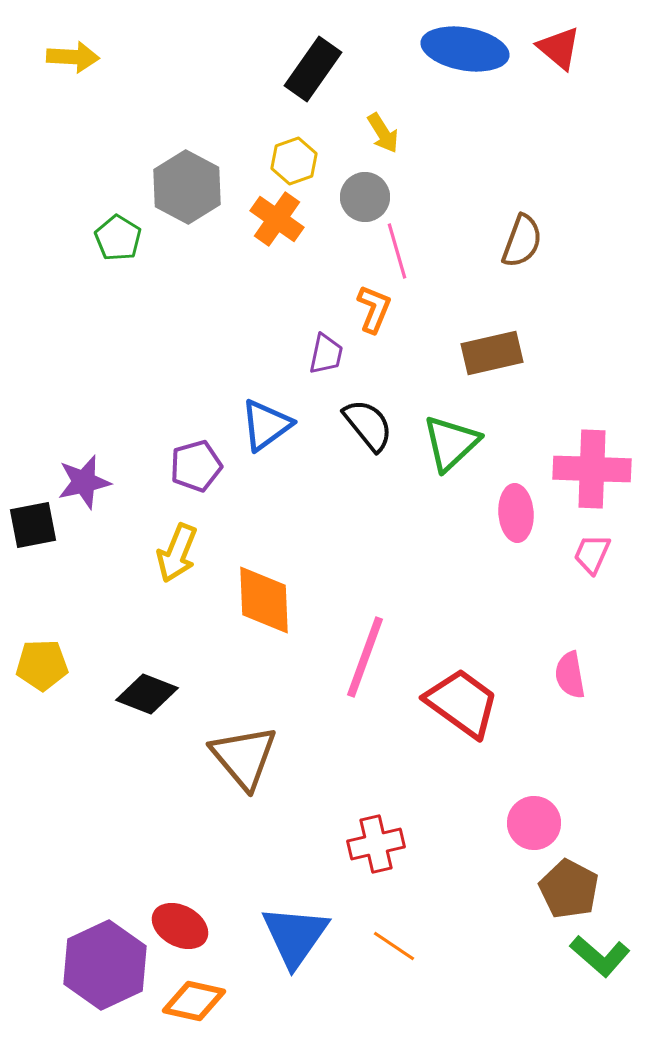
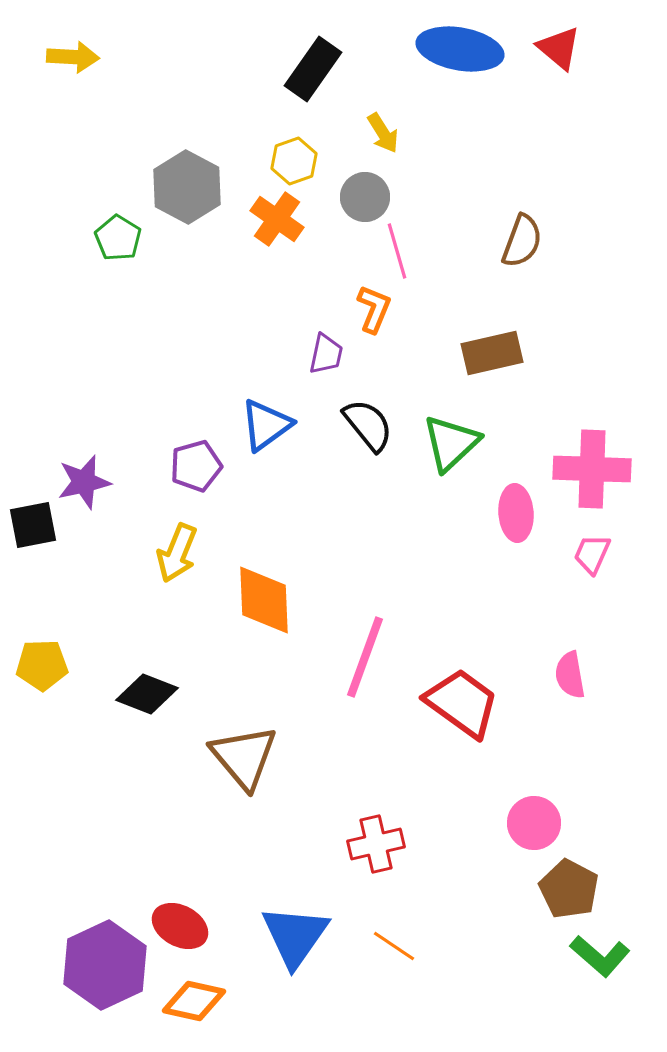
blue ellipse at (465, 49): moved 5 px left
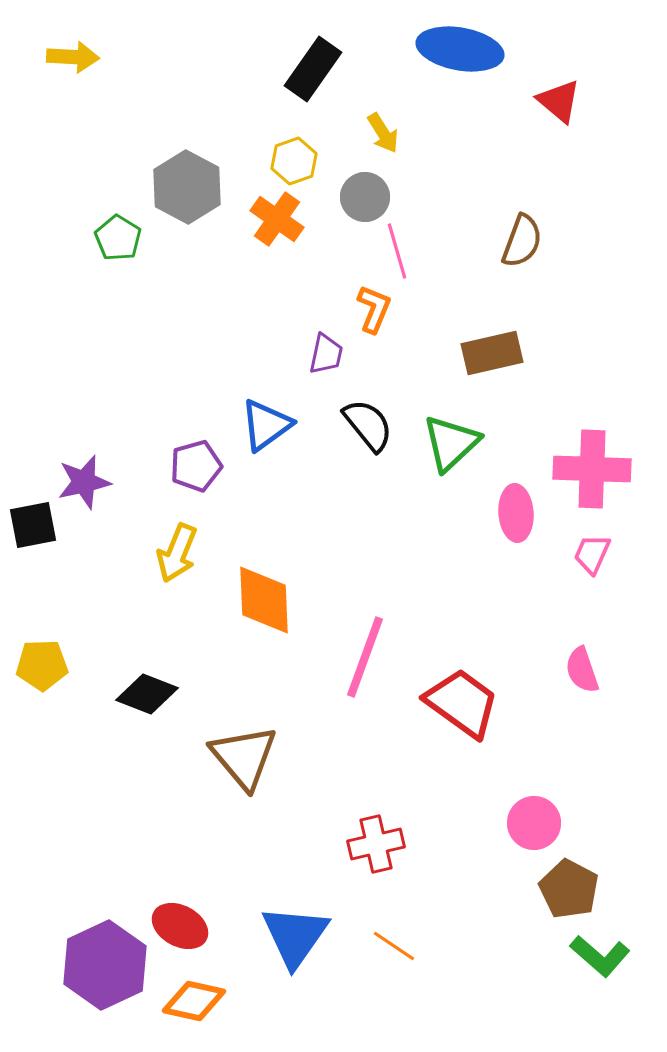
red triangle at (559, 48): moved 53 px down
pink semicircle at (570, 675): moved 12 px right, 5 px up; rotated 9 degrees counterclockwise
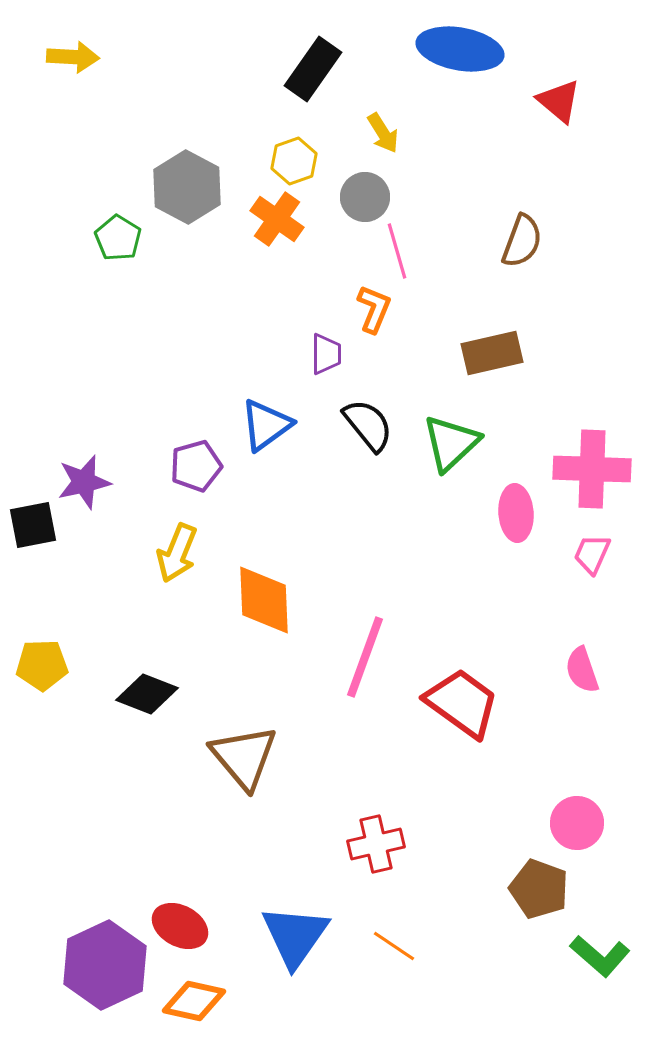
purple trapezoid at (326, 354): rotated 12 degrees counterclockwise
pink circle at (534, 823): moved 43 px right
brown pentagon at (569, 889): moved 30 px left; rotated 8 degrees counterclockwise
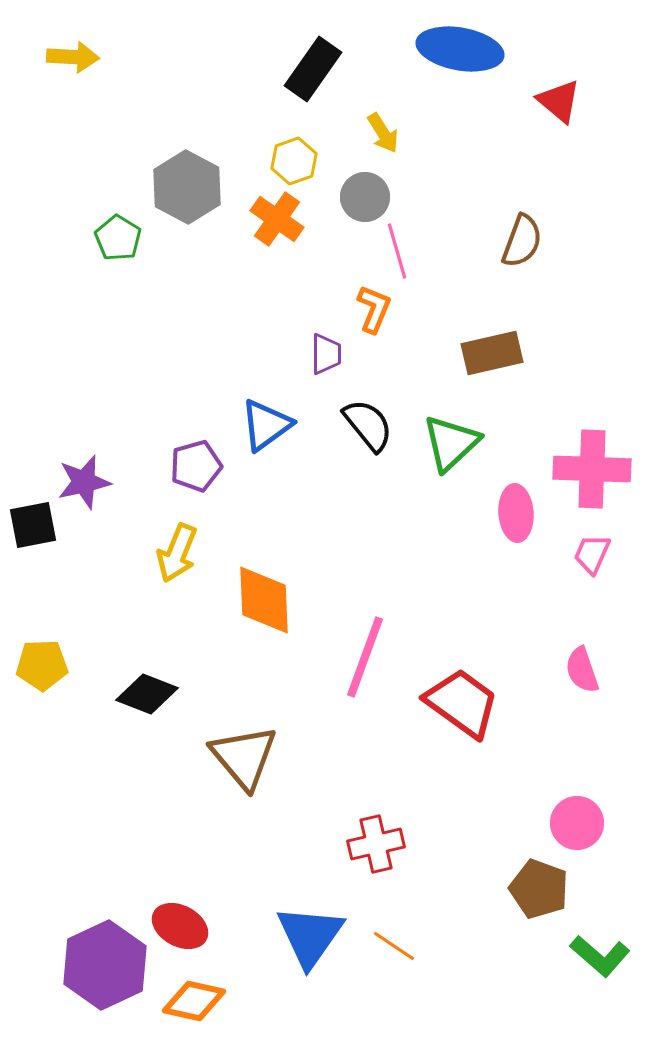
blue triangle at (295, 936): moved 15 px right
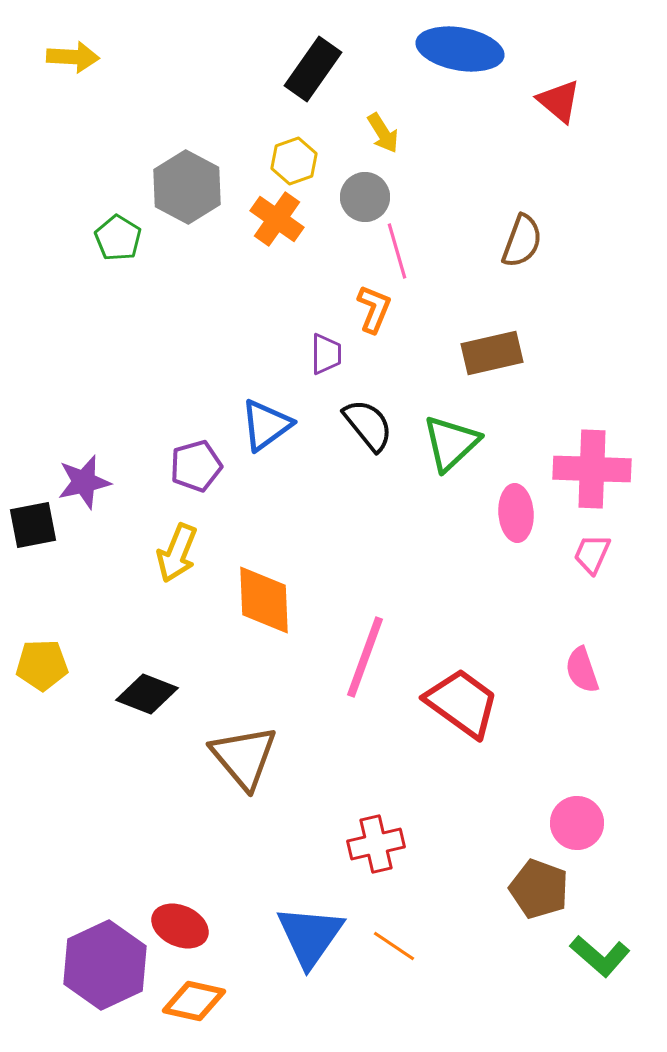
red ellipse at (180, 926): rotated 4 degrees counterclockwise
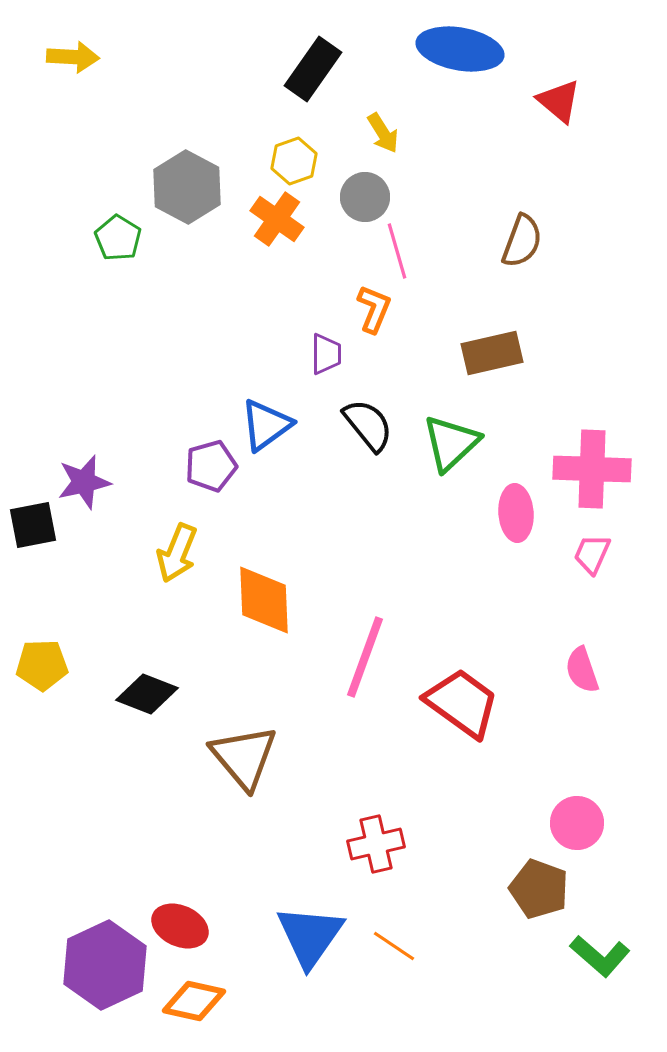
purple pentagon at (196, 466): moved 15 px right
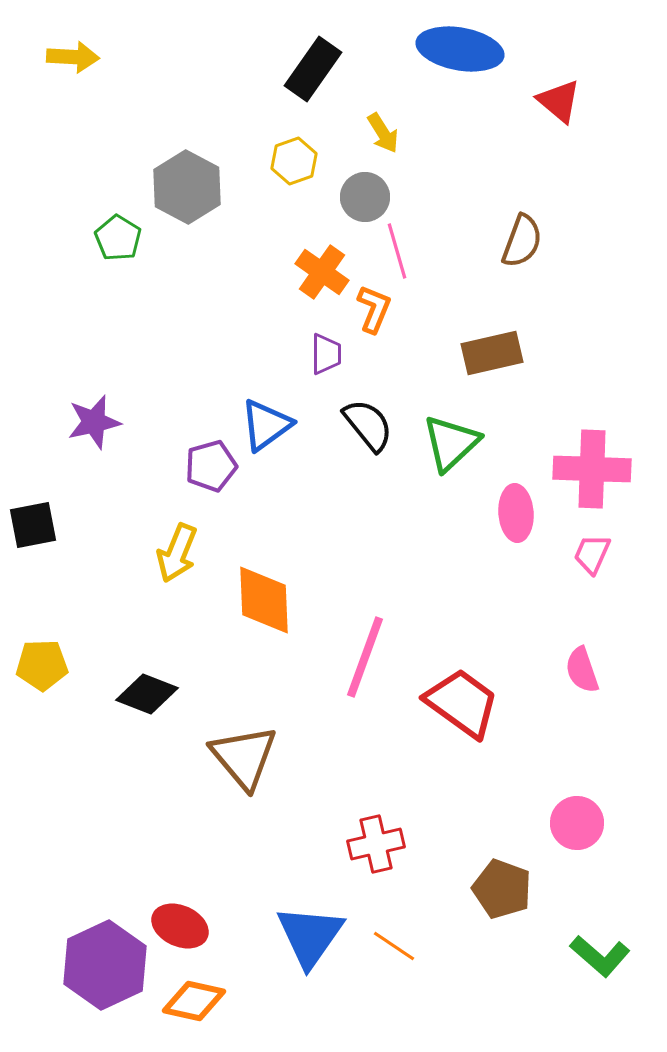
orange cross at (277, 219): moved 45 px right, 53 px down
purple star at (84, 482): moved 10 px right, 60 px up
brown pentagon at (539, 889): moved 37 px left
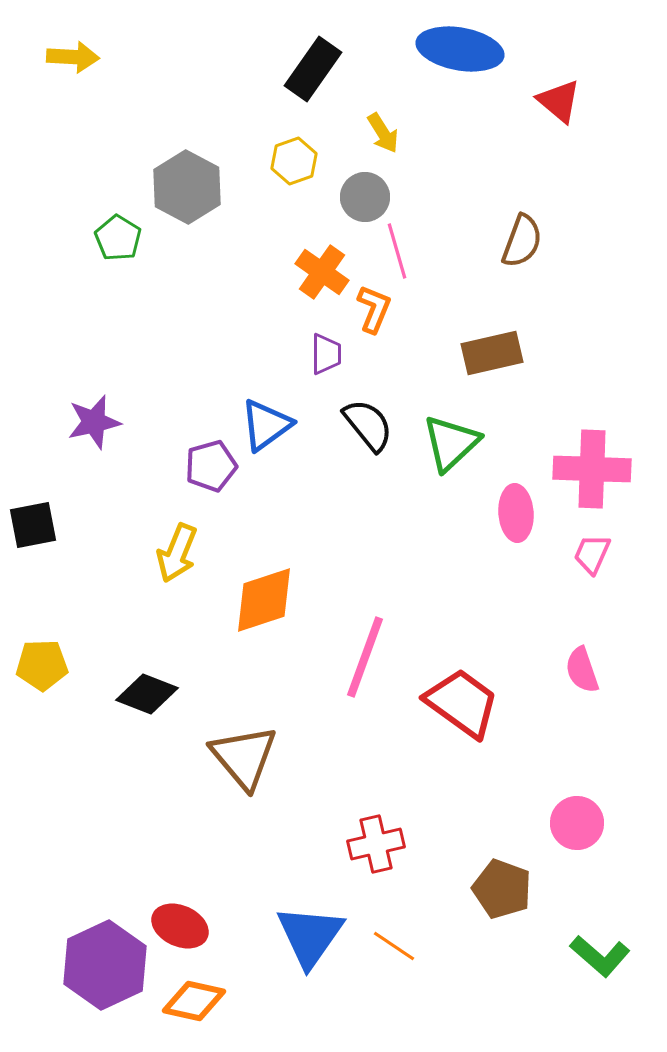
orange diamond at (264, 600): rotated 74 degrees clockwise
